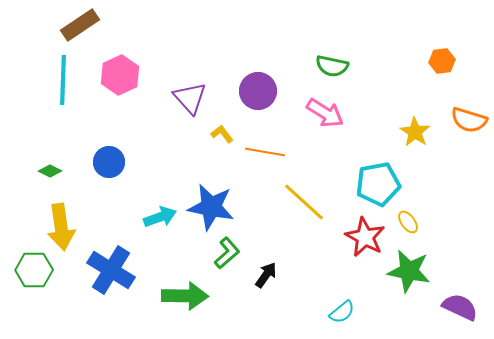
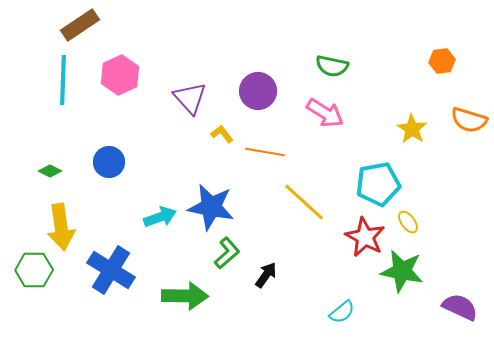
yellow star: moved 3 px left, 3 px up
green star: moved 7 px left
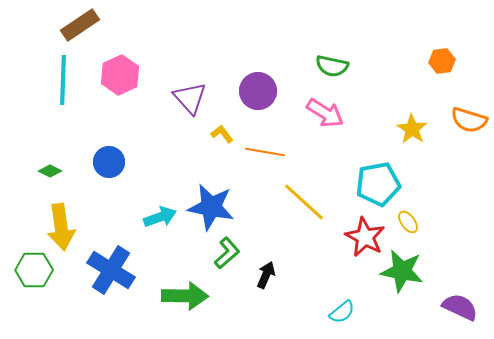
black arrow: rotated 12 degrees counterclockwise
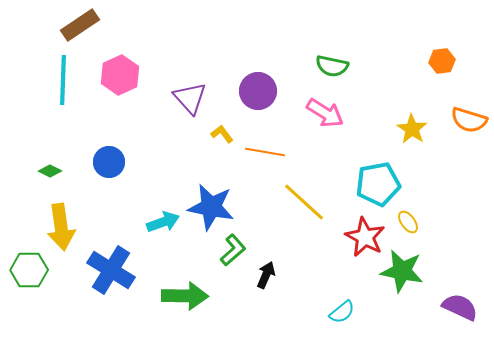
cyan arrow: moved 3 px right, 5 px down
green L-shape: moved 6 px right, 3 px up
green hexagon: moved 5 px left
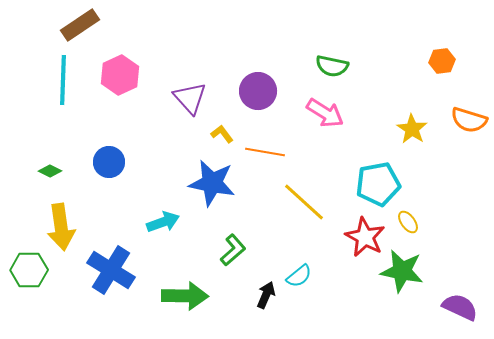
blue star: moved 1 px right, 24 px up
black arrow: moved 20 px down
cyan semicircle: moved 43 px left, 36 px up
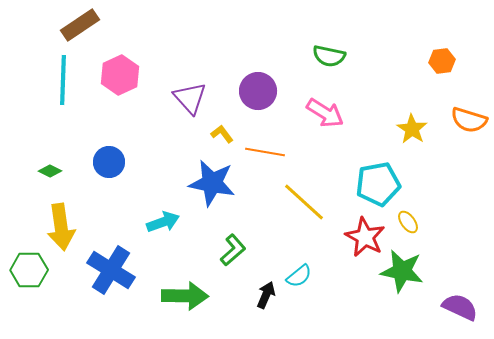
green semicircle: moved 3 px left, 10 px up
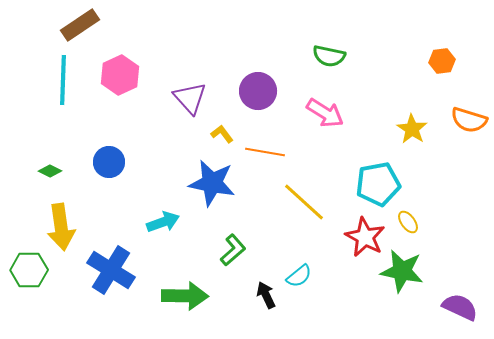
black arrow: rotated 48 degrees counterclockwise
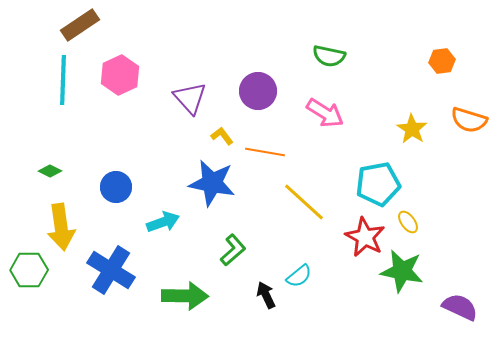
yellow L-shape: moved 2 px down
blue circle: moved 7 px right, 25 px down
